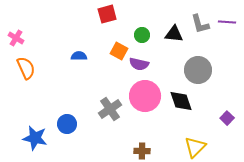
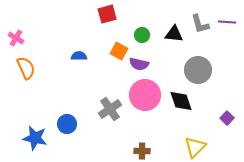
pink circle: moved 1 px up
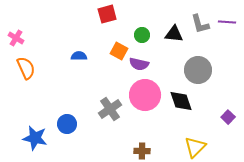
purple square: moved 1 px right, 1 px up
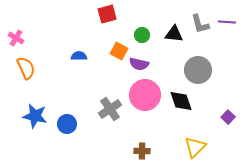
blue star: moved 22 px up
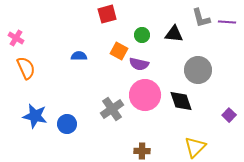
gray L-shape: moved 1 px right, 6 px up
gray cross: moved 2 px right
purple square: moved 1 px right, 2 px up
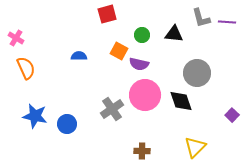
gray circle: moved 1 px left, 3 px down
purple square: moved 3 px right
